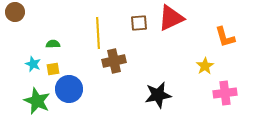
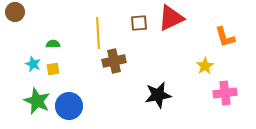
blue circle: moved 17 px down
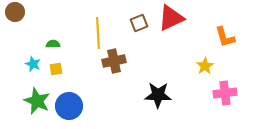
brown square: rotated 18 degrees counterclockwise
yellow square: moved 3 px right
black star: rotated 12 degrees clockwise
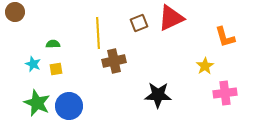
green star: moved 2 px down
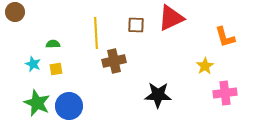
brown square: moved 3 px left, 2 px down; rotated 24 degrees clockwise
yellow line: moved 2 px left
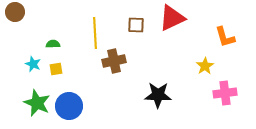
red triangle: moved 1 px right
yellow line: moved 1 px left
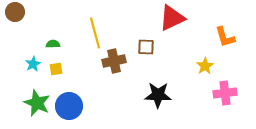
brown square: moved 10 px right, 22 px down
yellow line: rotated 12 degrees counterclockwise
cyan star: rotated 21 degrees clockwise
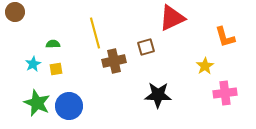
brown square: rotated 18 degrees counterclockwise
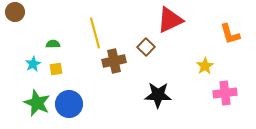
red triangle: moved 2 px left, 2 px down
orange L-shape: moved 5 px right, 3 px up
brown square: rotated 30 degrees counterclockwise
blue circle: moved 2 px up
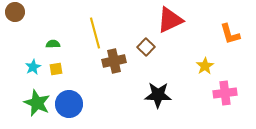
cyan star: moved 3 px down
